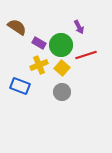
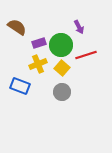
purple rectangle: rotated 48 degrees counterclockwise
yellow cross: moved 1 px left, 1 px up
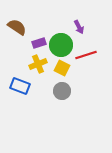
yellow square: rotated 14 degrees counterclockwise
gray circle: moved 1 px up
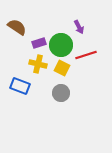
yellow cross: rotated 36 degrees clockwise
gray circle: moved 1 px left, 2 px down
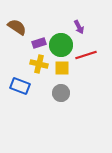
yellow cross: moved 1 px right
yellow square: rotated 28 degrees counterclockwise
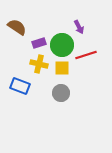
green circle: moved 1 px right
